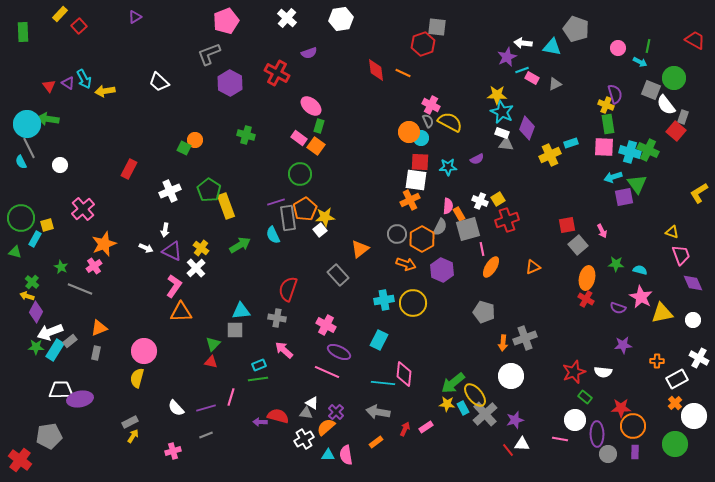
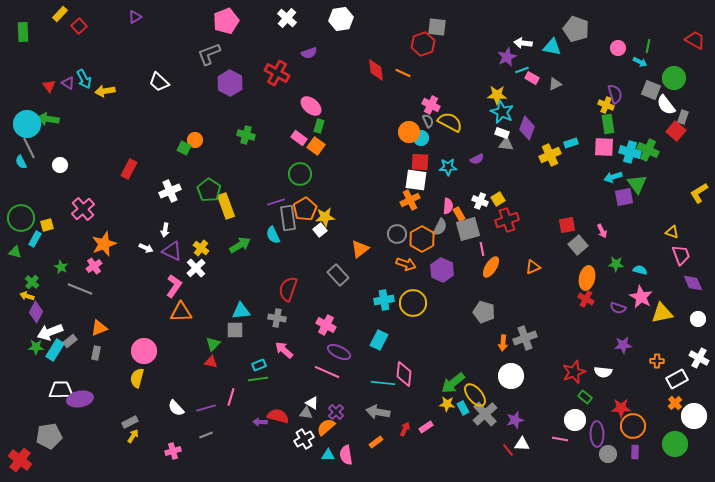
white circle at (693, 320): moved 5 px right, 1 px up
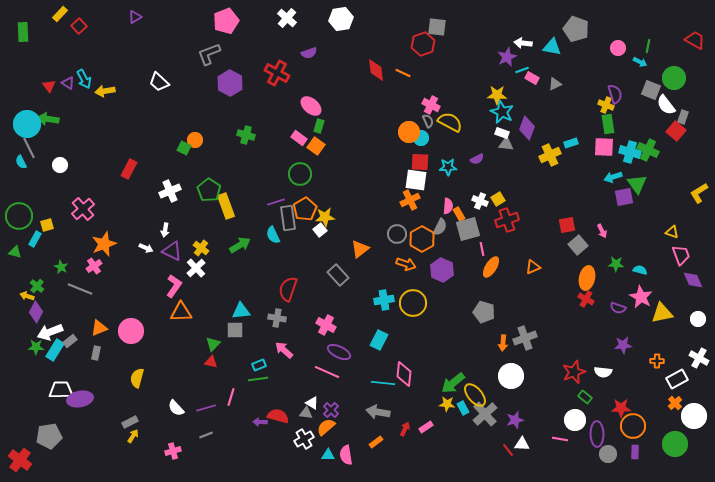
green circle at (21, 218): moved 2 px left, 2 px up
green cross at (32, 282): moved 5 px right, 4 px down
purple diamond at (693, 283): moved 3 px up
pink circle at (144, 351): moved 13 px left, 20 px up
purple cross at (336, 412): moved 5 px left, 2 px up
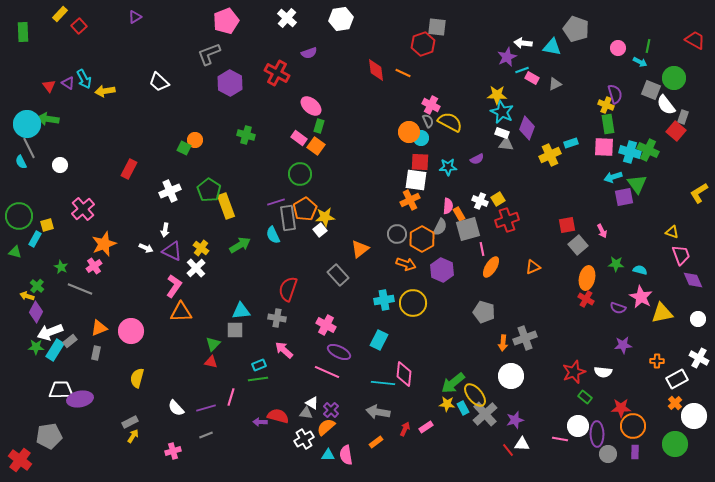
white circle at (575, 420): moved 3 px right, 6 px down
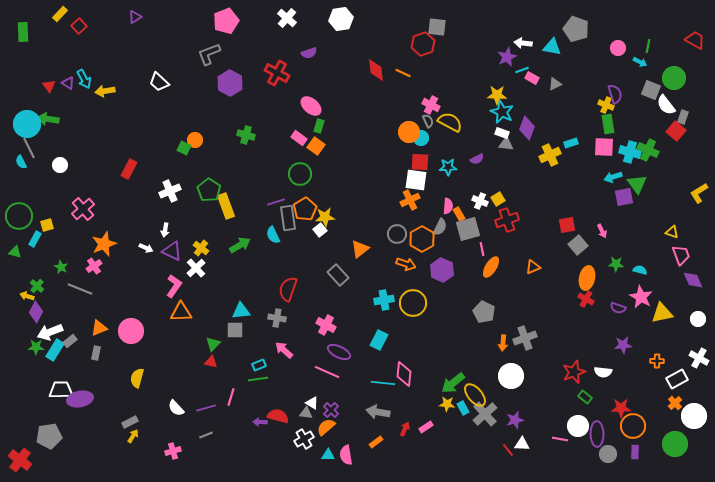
gray pentagon at (484, 312): rotated 10 degrees clockwise
